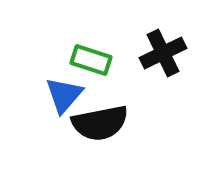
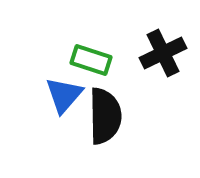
black semicircle: moved 5 px right, 7 px up; rotated 80 degrees counterclockwise
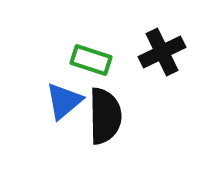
black cross: moved 1 px left, 1 px up
blue triangle: moved 6 px down; rotated 9 degrees clockwise
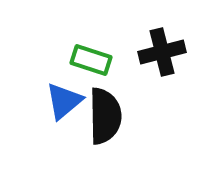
black cross: rotated 12 degrees clockwise
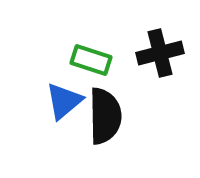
black cross: moved 2 px left, 1 px down
